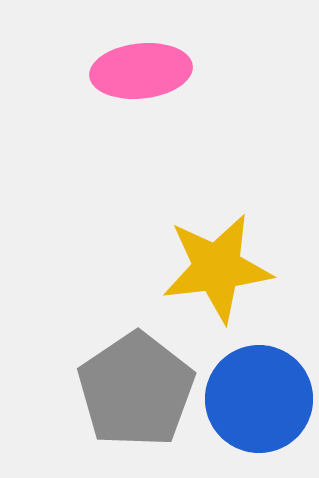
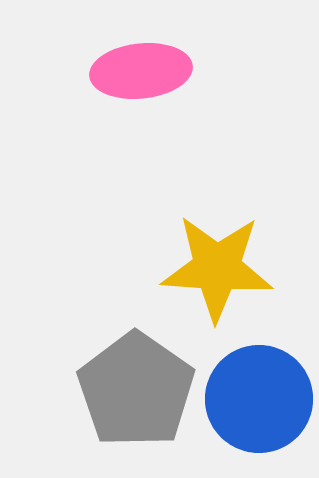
yellow star: rotated 11 degrees clockwise
gray pentagon: rotated 3 degrees counterclockwise
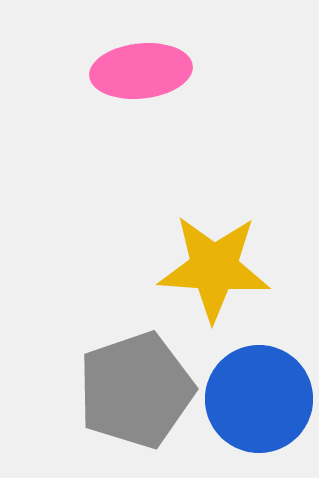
yellow star: moved 3 px left
gray pentagon: rotated 18 degrees clockwise
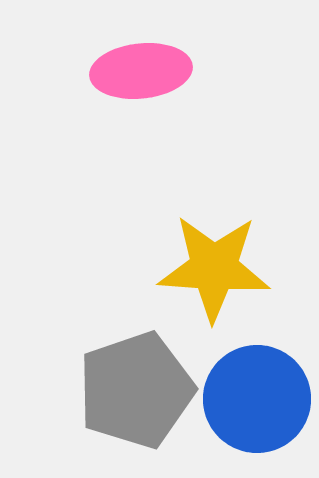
blue circle: moved 2 px left
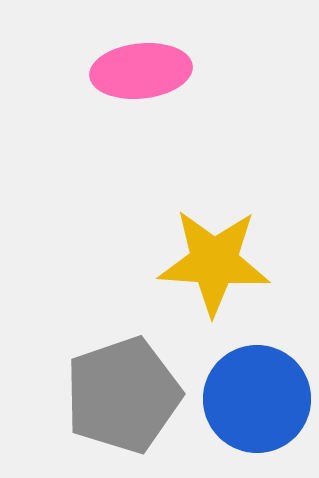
yellow star: moved 6 px up
gray pentagon: moved 13 px left, 5 px down
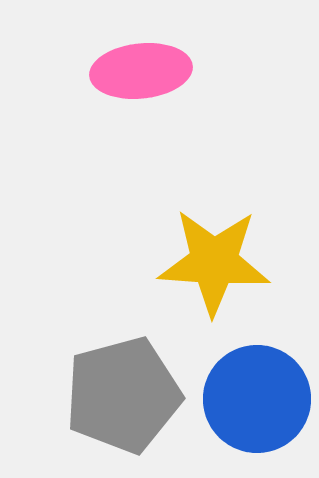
gray pentagon: rotated 4 degrees clockwise
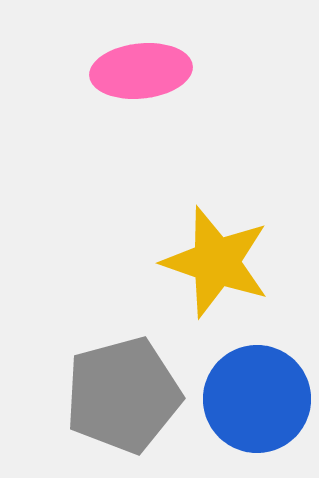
yellow star: moved 2 px right; rotated 15 degrees clockwise
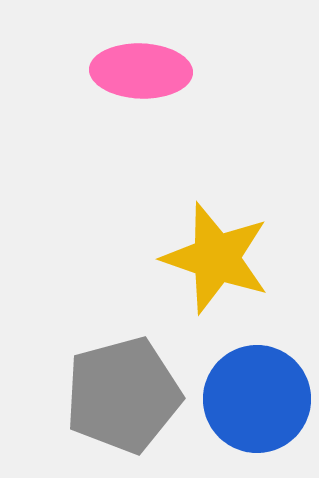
pink ellipse: rotated 8 degrees clockwise
yellow star: moved 4 px up
